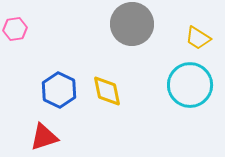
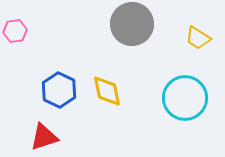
pink hexagon: moved 2 px down
cyan circle: moved 5 px left, 13 px down
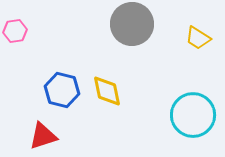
blue hexagon: moved 3 px right; rotated 12 degrees counterclockwise
cyan circle: moved 8 px right, 17 px down
red triangle: moved 1 px left, 1 px up
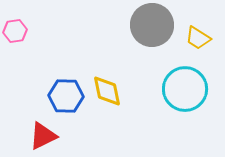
gray circle: moved 20 px right, 1 px down
blue hexagon: moved 4 px right, 6 px down; rotated 12 degrees counterclockwise
cyan circle: moved 8 px left, 26 px up
red triangle: rotated 8 degrees counterclockwise
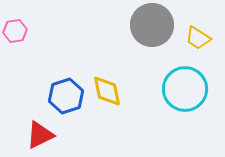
blue hexagon: rotated 20 degrees counterclockwise
red triangle: moved 3 px left, 1 px up
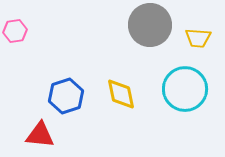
gray circle: moved 2 px left
yellow trapezoid: rotated 28 degrees counterclockwise
yellow diamond: moved 14 px right, 3 px down
red triangle: rotated 32 degrees clockwise
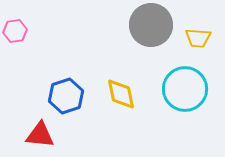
gray circle: moved 1 px right
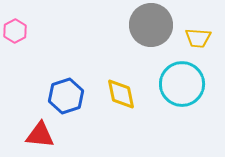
pink hexagon: rotated 20 degrees counterclockwise
cyan circle: moved 3 px left, 5 px up
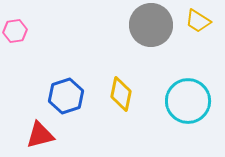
pink hexagon: rotated 20 degrees clockwise
yellow trapezoid: moved 17 px up; rotated 28 degrees clockwise
cyan circle: moved 6 px right, 17 px down
yellow diamond: rotated 24 degrees clockwise
red triangle: rotated 20 degrees counterclockwise
